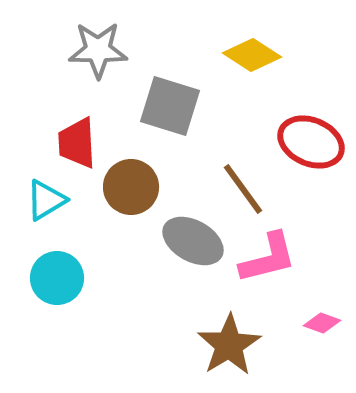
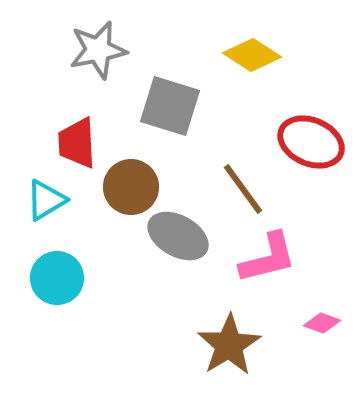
gray star: rotated 12 degrees counterclockwise
gray ellipse: moved 15 px left, 5 px up
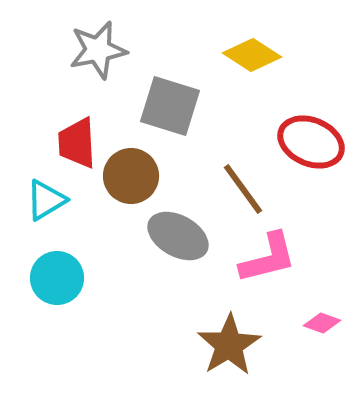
brown circle: moved 11 px up
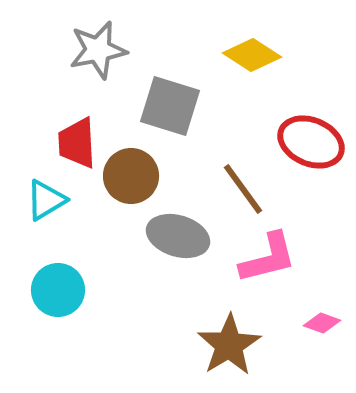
gray ellipse: rotated 12 degrees counterclockwise
cyan circle: moved 1 px right, 12 px down
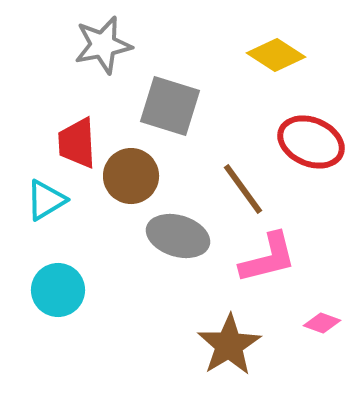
gray star: moved 5 px right, 5 px up
yellow diamond: moved 24 px right
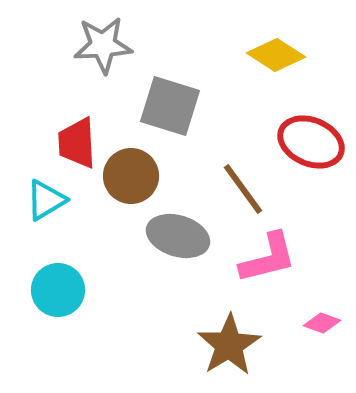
gray star: rotated 8 degrees clockwise
